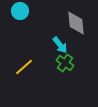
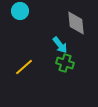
green cross: rotated 18 degrees counterclockwise
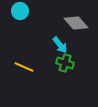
gray diamond: rotated 35 degrees counterclockwise
yellow line: rotated 66 degrees clockwise
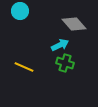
gray diamond: moved 2 px left, 1 px down
cyan arrow: rotated 78 degrees counterclockwise
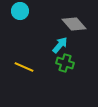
cyan arrow: rotated 24 degrees counterclockwise
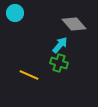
cyan circle: moved 5 px left, 2 px down
green cross: moved 6 px left
yellow line: moved 5 px right, 8 px down
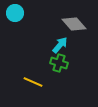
yellow line: moved 4 px right, 7 px down
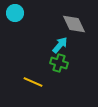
gray diamond: rotated 15 degrees clockwise
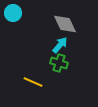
cyan circle: moved 2 px left
gray diamond: moved 9 px left
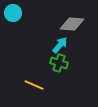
gray diamond: moved 7 px right; rotated 60 degrees counterclockwise
yellow line: moved 1 px right, 3 px down
